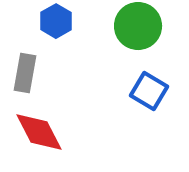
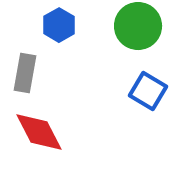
blue hexagon: moved 3 px right, 4 px down
blue square: moved 1 px left
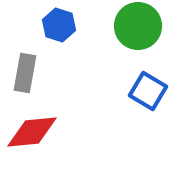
blue hexagon: rotated 12 degrees counterclockwise
red diamond: moved 7 px left; rotated 68 degrees counterclockwise
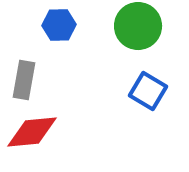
blue hexagon: rotated 20 degrees counterclockwise
gray rectangle: moved 1 px left, 7 px down
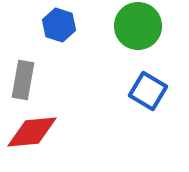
blue hexagon: rotated 20 degrees clockwise
gray rectangle: moved 1 px left
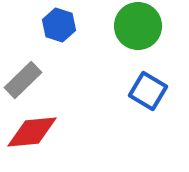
gray rectangle: rotated 36 degrees clockwise
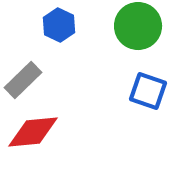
blue hexagon: rotated 8 degrees clockwise
blue square: rotated 12 degrees counterclockwise
red diamond: moved 1 px right
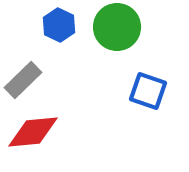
green circle: moved 21 px left, 1 px down
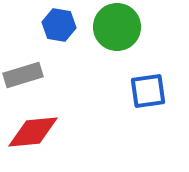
blue hexagon: rotated 16 degrees counterclockwise
gray rectangle: moved 5 px up; rotated 27 degrees clockwise
blue square: rotated 27 degrees counterclockwise
